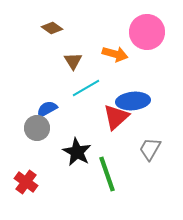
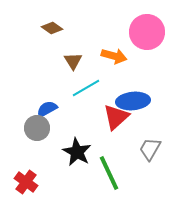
orange arrow: moved 1 px left, 2 px down
green line: moved 2 px right, 1 px up; rotated 6 degrees counterclockwise
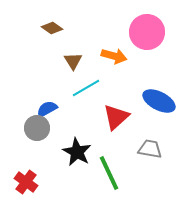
blue ellipse: moved 26 px right; rotated 32 degrees clockwise
gray trapezoid: rotated 70 degrees clockwise
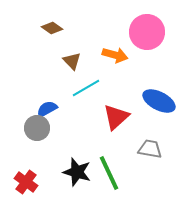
orange arrow: moved 1 px right, 1 px up
brown triangle: moved 1 px left; rotated 12 degrees counterclockwise
black star: moved 20 px down; rotated 12 degrees counterclockwise
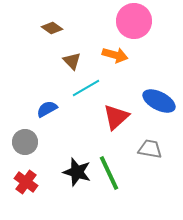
pink circle: moved 13 px left, 11 px up
gray circle: moved 12 px left, 14 px down
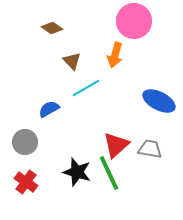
orange arrow: rotated 90 degrees clockwise
blue semicircle: moved 2 px right
red triangle: moved 28 px down
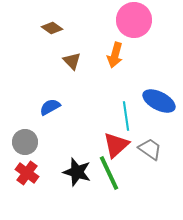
pink circle: moved 1 px up
cyan line: moved 40 px right, 28 px down; rotated 68 degrees counterclockwise
blue semicircle: moved 1 px right, 2 px up
gray trapezoid: rotated 25 degrees clockwise
red cross: moved 1 px right, 9 px up
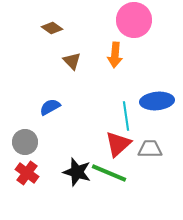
orange arrow: rotated 10 degrees counterclockwise
blue ellipse: moved 2 px left; rotated 32 degrees counterclockwise
red triangle: moved 2 px right, 1 px up
gray trapezoid: rotated 35 degrees counterclockwise
green line: rotated 42 degrees counterclockwise
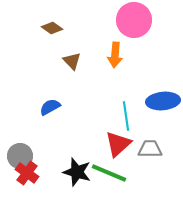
blue ellipse: moved 6 px right
gray circle: moved 5 px left, 14 px down
